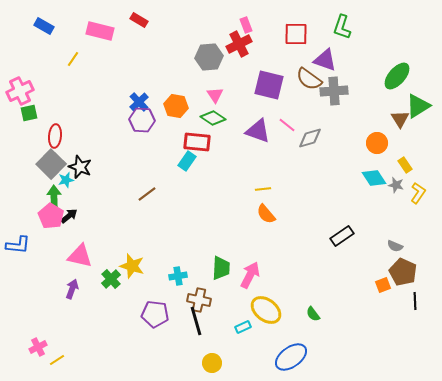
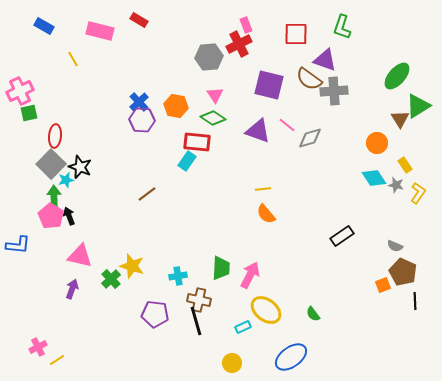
yellow line at (73, 59): rotated 63 degrees counterclockwise
black arrow at (69, 216): rotated 72 degrees counterclockwise
yellow circle at (212, 363): moved 20 px right
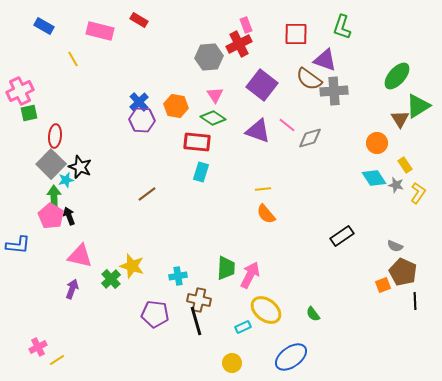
purple square at (269, 85): moved 7 px left; rotated 24 degrees clockwise
cyan rectangle at (187, 161): moved 14 px right, 11 px down; rotated 18 degrees counterclockwise
green trapezoid at (221, 268): moved 5 px right
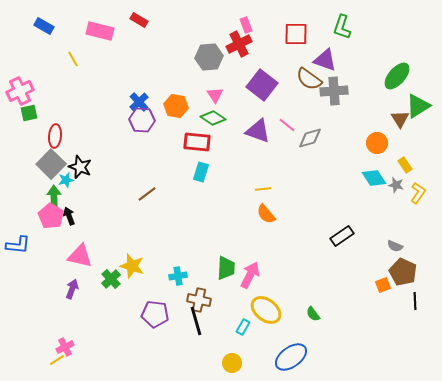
cyan rectangle at (243, 327): rotated 35 degrees counterclockwise
pink cross at (38, 347): moved 27 px right
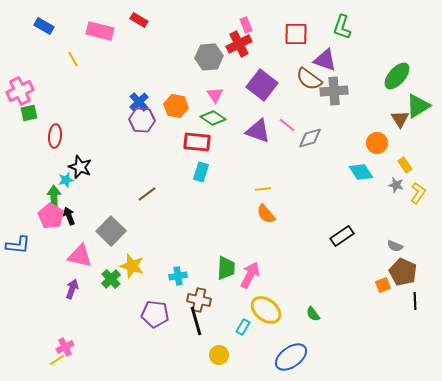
gray square at (51, 164): moved 60 px right, 67 px down
cyan diamond at (374, 178): moved 13 px left, 6 px up
yellow circle at (232, 363): moved 13 px left, 8 px up
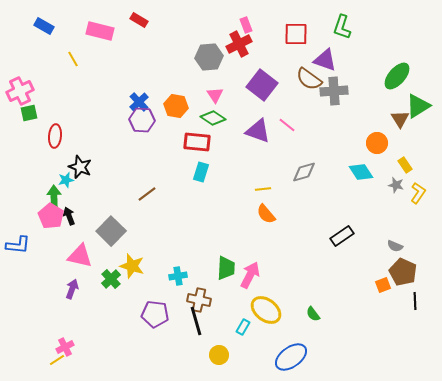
gray diamond at (310, 138): moved 6 px left, 34 px down
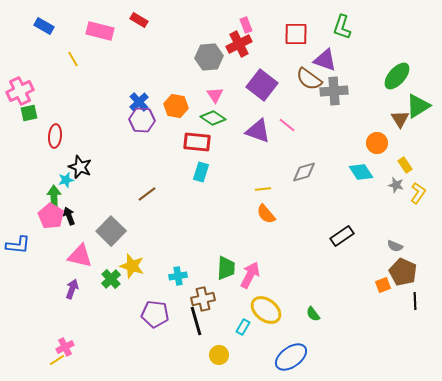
brown cross at (199, 300): moved 4 px right, 1 px up; rotated 25 degrees counterclockwise
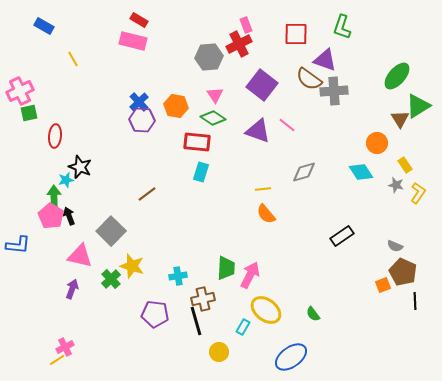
pink rectangle at (100, 31): moved 33 px right, 10 px down
yellow circle at (219, 355): moved 3 px up
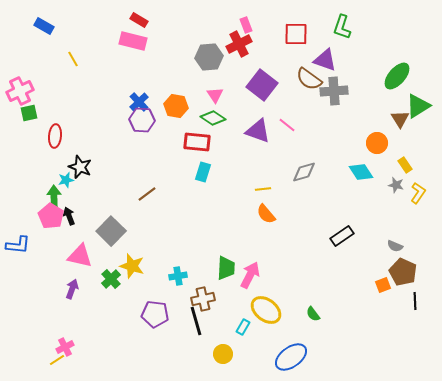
cyan rectangle at (201, 172): moved 2 px right
yellow circle at (219, 352): moved 4 px right, 2 px down
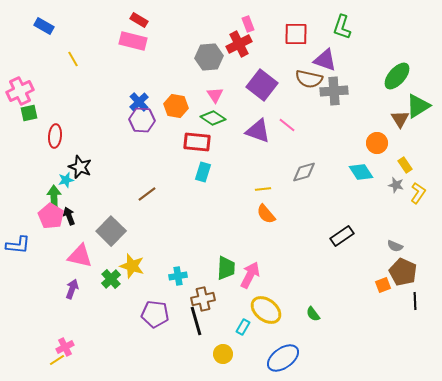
pink rectangle at (246, 25): moved 2 px right, 1 px up
brown semicircle at (309, 79): rotated 24 degrees counterclockwise
blue ellipse at (291, 357): moved 8 px left, 1 px down
